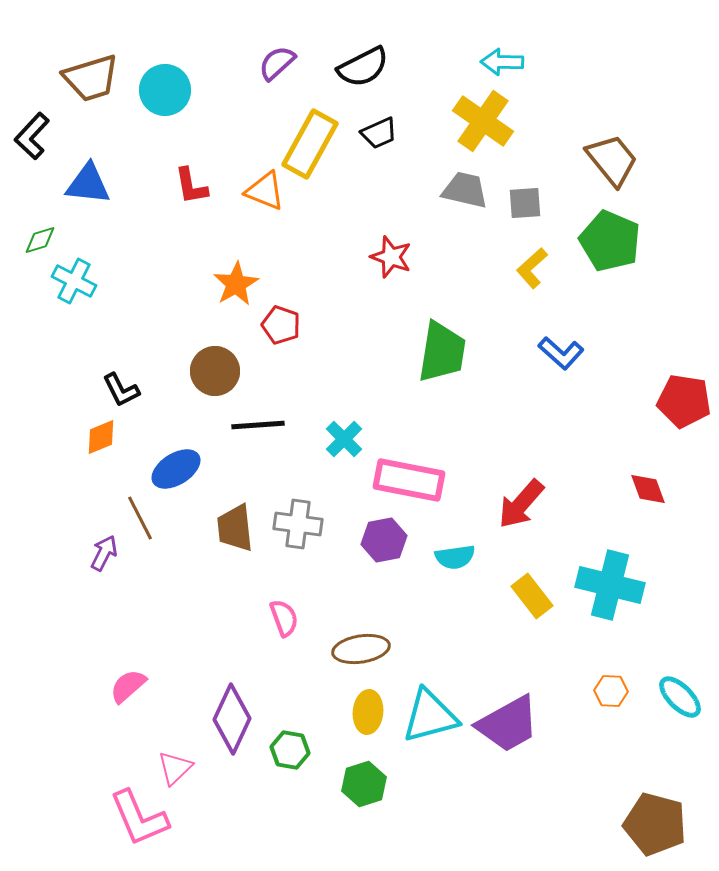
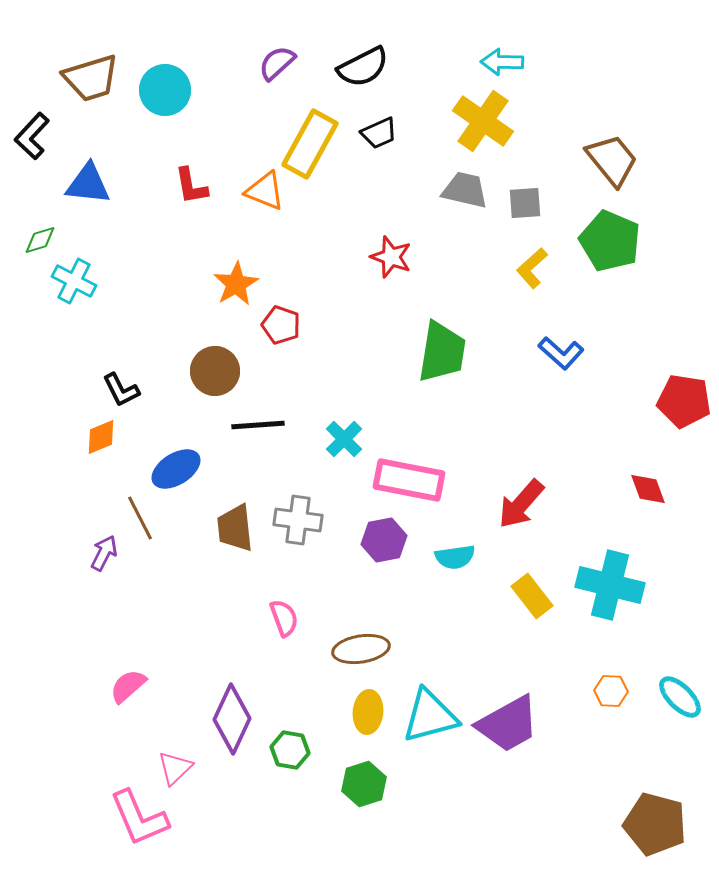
gray cross at (298, 524): moved 4 px up
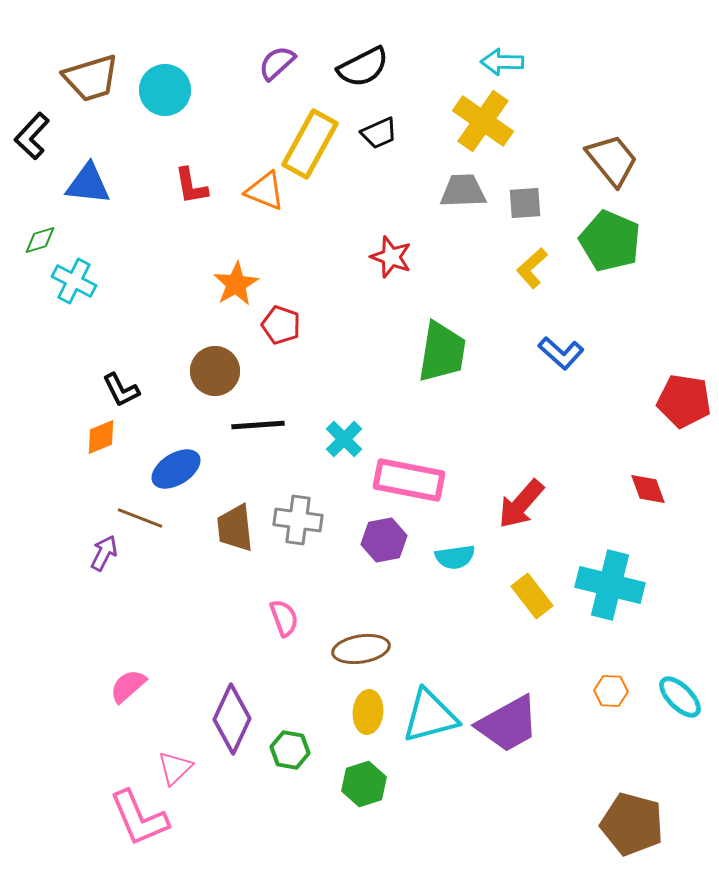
gray trapezoid at (465, 190): moved 2 px left, 1 px down; rotated 15 degrees counterclockwise
brown line at (140, 518): rotated 42 degrees counterclockwise
brown pentagon at (655, 824): moved 23 px left
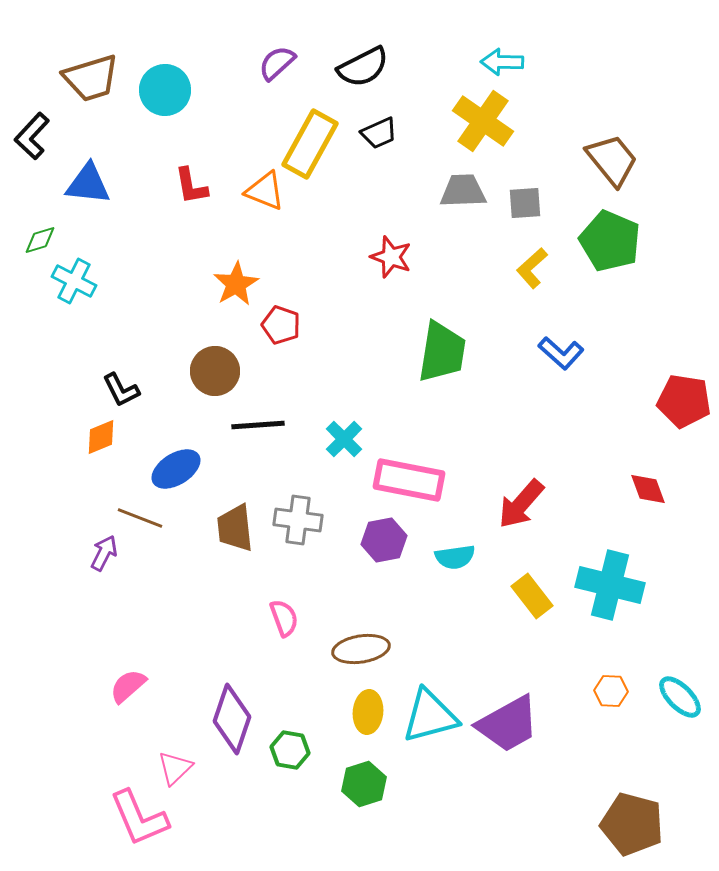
purple diamond at (232, 719): rotated 6 degrees counterclockwise
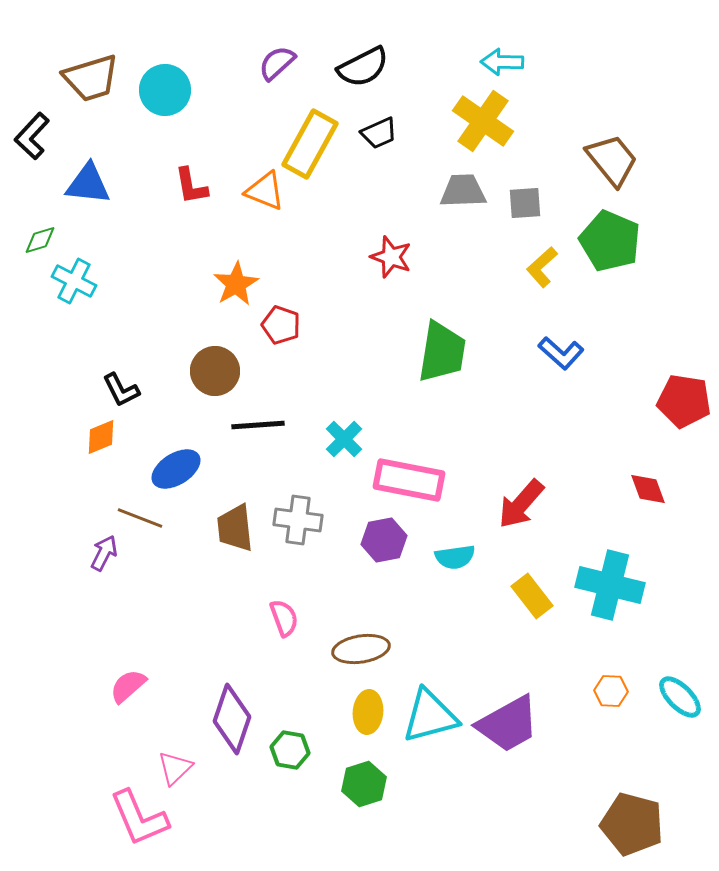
yellow L-shape at (532, 268): moved 10 px right, 1 px up
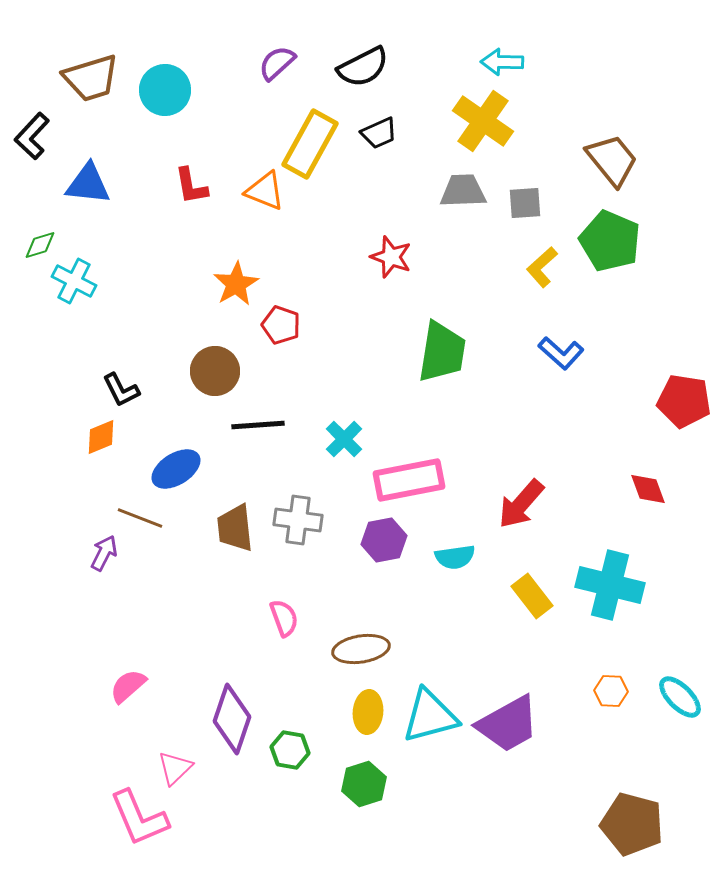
green diamond at (40, 240): moved 5 px down
pink rectangle at (409, 480): rotated 22 degrees counterclockwise
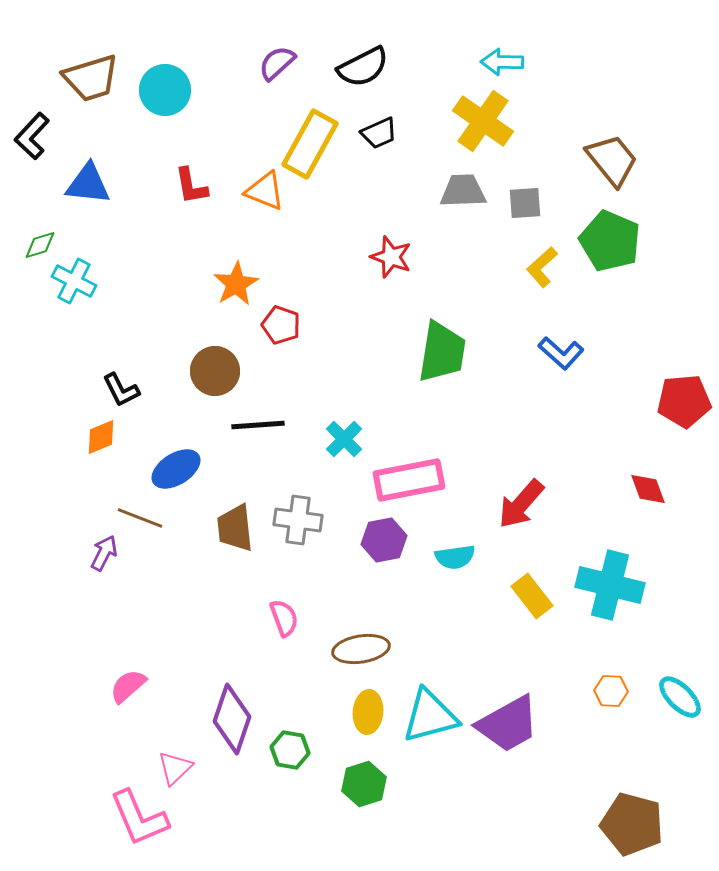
red pentagon at (684, 401): rotated 14 degrees counterclockwise
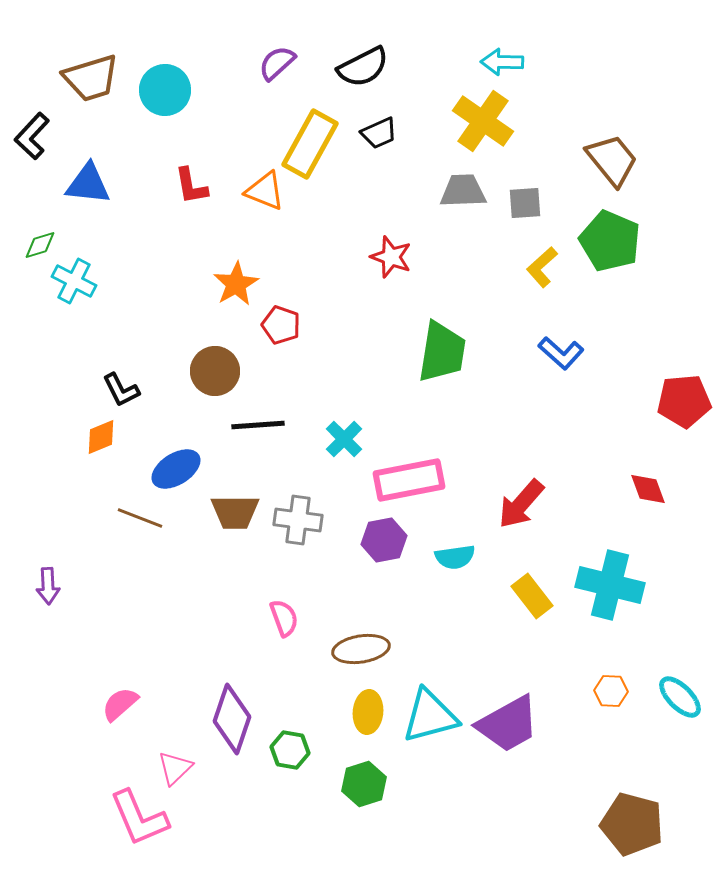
brown trapezoid at (235, 528): moved 16 px up; rotated 84 degrees counterclockwise
purple arrow at (104, 553): moved 56 px left, 33 px down; rotated 150 degrees clockwise
pink semicircle at (128, 686): moved 8 px left, 18 px down
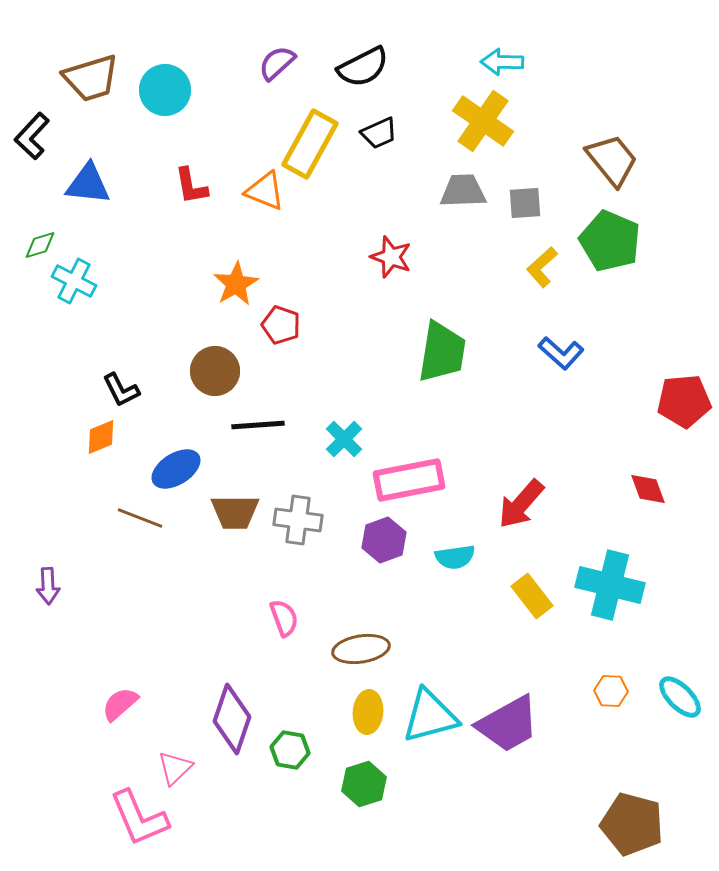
purple hexagon at (384, 540): rotated 9 degrees counterclockwise
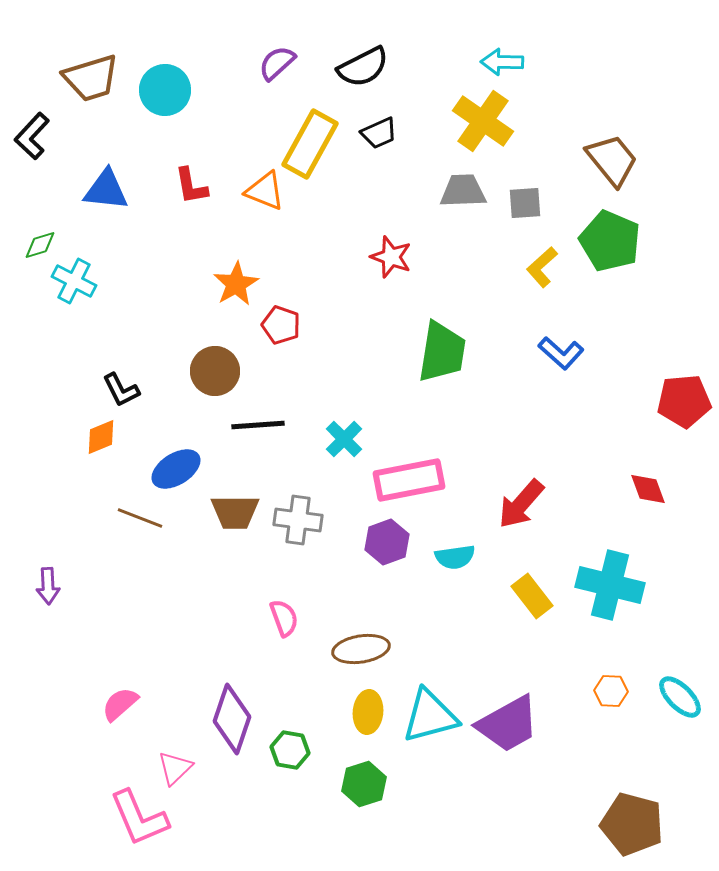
blue triangle at (88, 184): moved 18 px right, 6 px down
purple hexagon at (384, 540): moved 3 px right, 2 px down
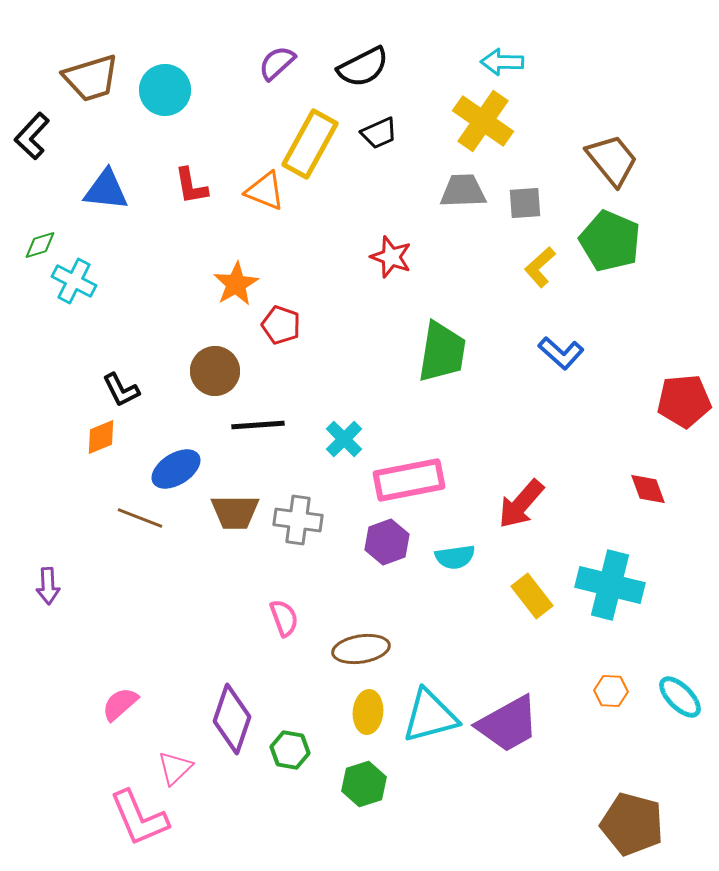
yellow L-shape at (542, 267): moved 2 px left
